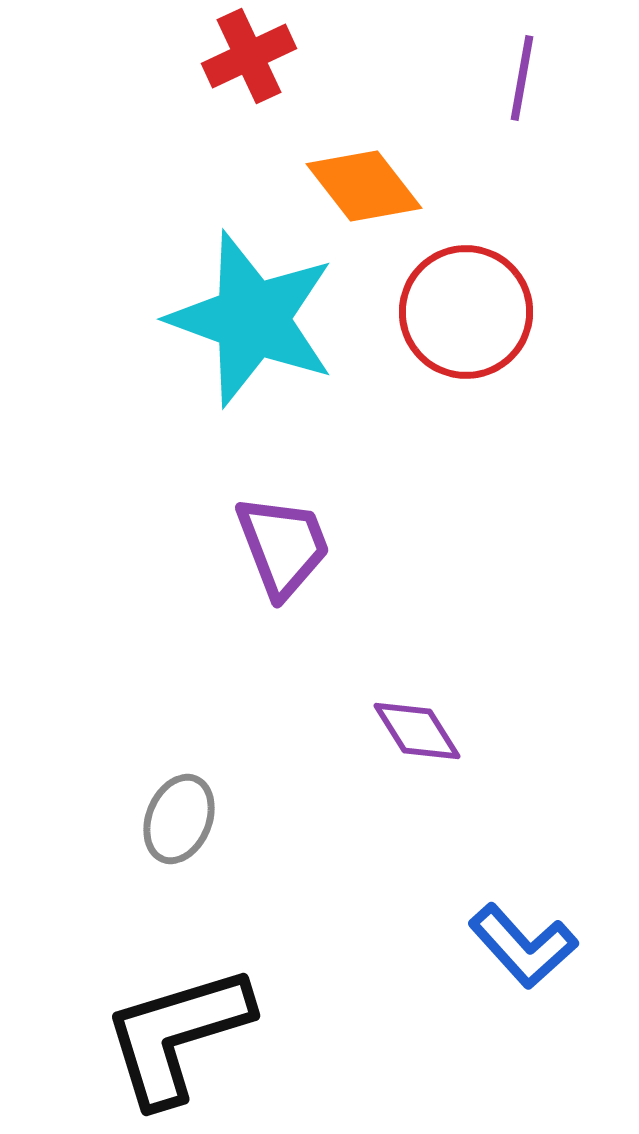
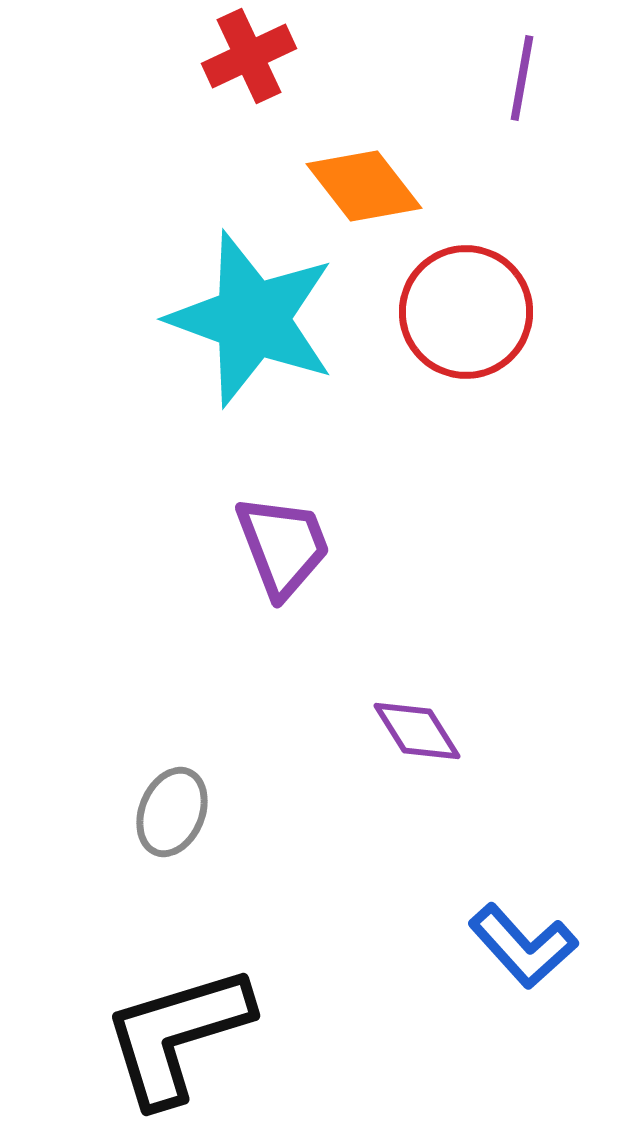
gray ellipse: moved 7 px left, 7 px up
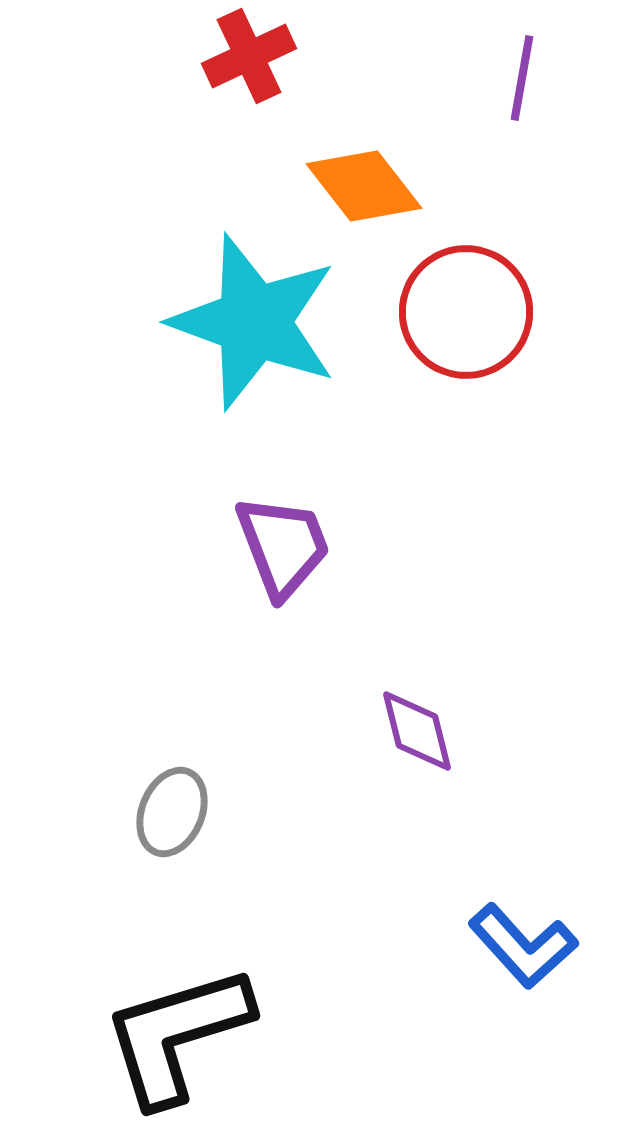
cyan star: moved 2 px right, 3 px down
purple diamond: rotated 18 degrees clockwise
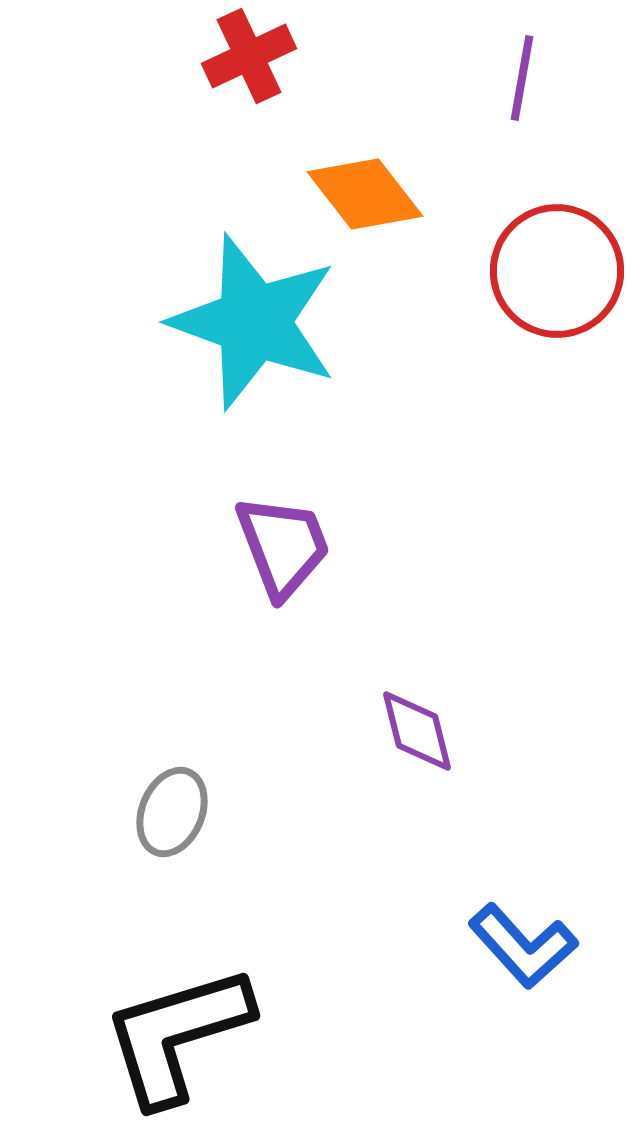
orange diamond: moved 1 px right, 8 px down
red circle: moved 91 px right, 41 px up
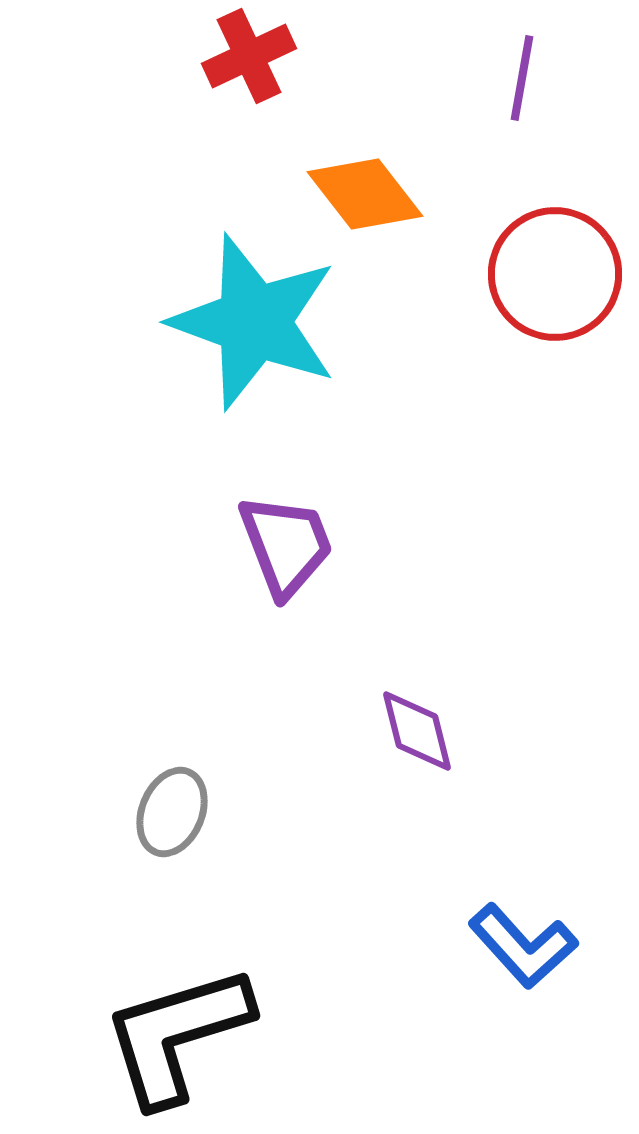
red circle: moved 2 px left, 3 px down
purple trapezoid: moved 3 px right, 1 px up
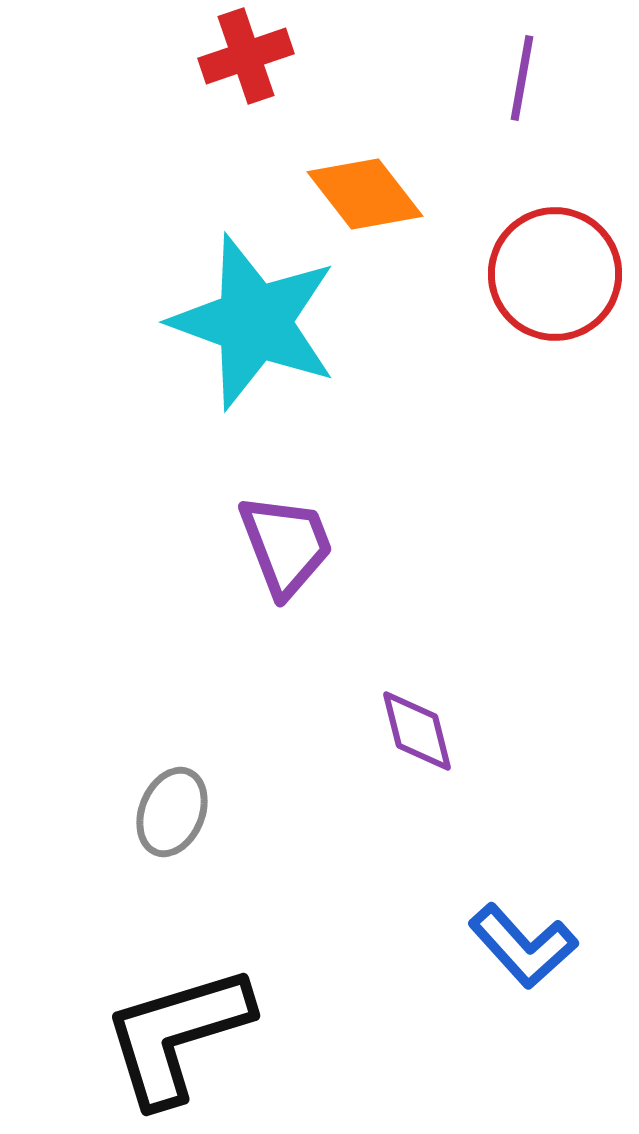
red cross: moved 3 px left; rotated 6 degrees clockwise
